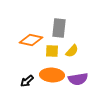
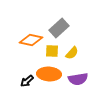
gray rectangle: rotated 42 degrees clockwise
yellow semicircle: moved 2 px down
orange ellipse: moved 3 px left, 1 px up
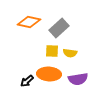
orange diamond: moved 2 px left, 18 px up
yellow semicircle: moved 2 px left; rotated 56 degrees clockwise
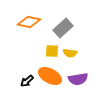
gray rectangle: moved 4 px right
orange ellipse: moved 1 px right, 2 px down; rotated 25 degrees clockwise
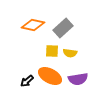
orange diamond: moved 4 px right, 3 px down
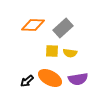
orange diamond: rotated 10 degrees counterclockwise
orange ellipse: moved 2 px down
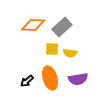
gray rectangle: moved 1 px left, 1 px up
yellow square: moved 2 px up
orange ellipse: rotated 45 degrees clockwise
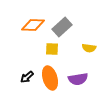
yellow semicircle: moved 19 px right, 5 px up
black arrow: moved 4 px up
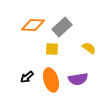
yellow semicircle: rotated 152 degrees counterclockwise
orange ellipse: moved 1 px right, 2 px down
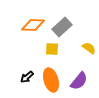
purple semicircle: moved 1 px right, 2 px down; rotated 42 degrees counterclockwise
